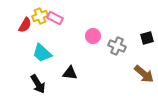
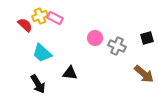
red semicircle: rotated 77 degrees counterclockwise
pink circle: moved 2 px right, 2 px down
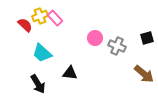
pink rectangle: rotated 21 degrees clockwise
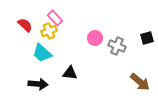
yellow cross: moved 9 px right, 15 px down
brown arrow: moved 4 px left, 8 px down
black arrow: rotated 54 degrees counterclockwise
